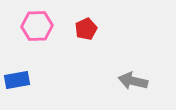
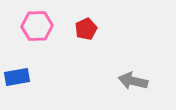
blue rectangle: moved 3 px up
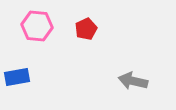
pink hexagon: rotated 8 degrees clockwise
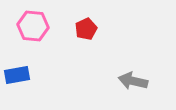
pink hexagon: moved 4 px left
blue rectangle: moved 2 px up
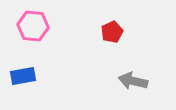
red pentagon: moved 26 px right, 3 px down
blue rectangle: moved 6 px right, 1 px down
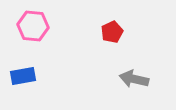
gray arrow: moved 1 px right, 2 px up
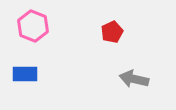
pink hexagon: rotated 16 degrees clockwise
blue rectangle: moved 2 px right, 2 px up; rotated 10 degrees clockwise
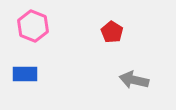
red pentagon: rotated 15 degrees counterclockwise
gray arrow: moved 1 px down
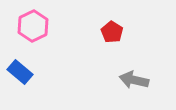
pink hexagon: rotated 12 degrees clockwise
blue rectangle: moved 5 px left, 2 px up; rotated 40 degrees clockwise
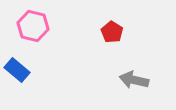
pink hexagon: rotated 20 degrees counterclockwise
blue rectangle: moved 3 px left, 2 px up
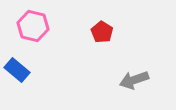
red pentagon: moved 10 px left
gray arrow: rotated 32 degrees counterclockwise
